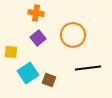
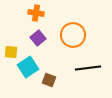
cyan square: moved 6 px up
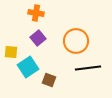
orange circle: moved 3 px right, 6 px down
